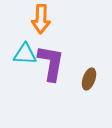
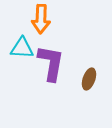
cyan triangle: moved 3 px left, 6 px up
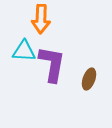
cyan triangle: moved 2 px right, 3 px down
purple L-shape: moved 1 px right, 1 px down
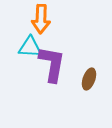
cyan triangle: moved 6 px right, 4 px up
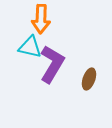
cyan triangle: rotated 10 degrees clockwise
purple L-shape: rotated 21 degrees clockwise
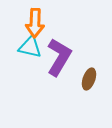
orange arrow: moved 6 px left, 4 px down
purple L-shape: moved 7 px right, 7 px up
